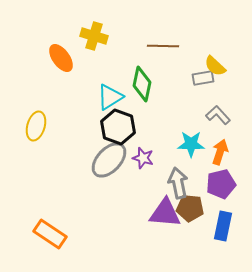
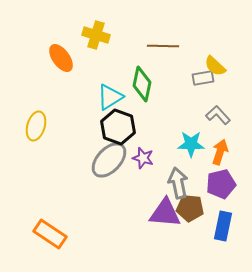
yellow cross: moved 2 px right, 1 px up
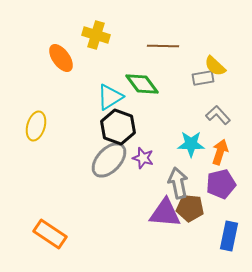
green diamond: rotated 48 degrees counterclockwise
blue rectangle: moved 6 px right, 10 px down
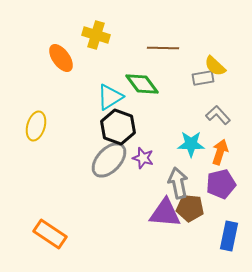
brown line: moved 2 px down
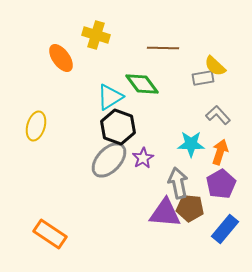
purple star: rotated 25 degrees clockwise
purple pentagon: rotated 16 degrees counterclockwise
blue rectangle: moved 4 px left, 7 px up; rotated 28 degrees clockwise
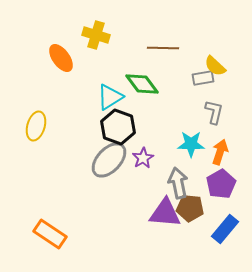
gray L-shape: moved 4 px left, 3 px up; rotated 55 degrees clockwise
